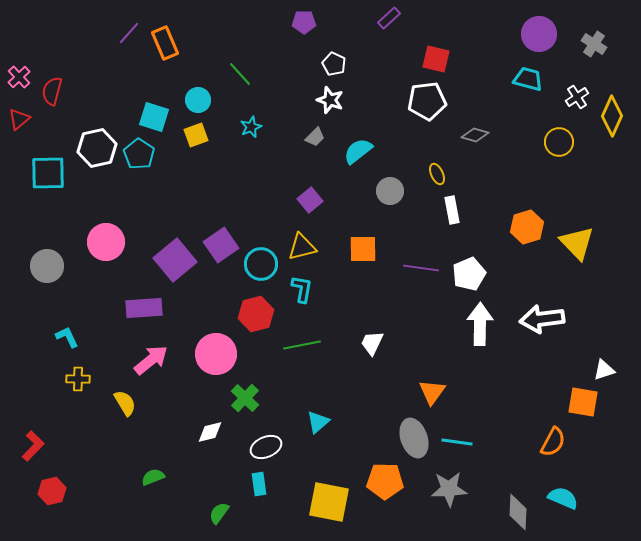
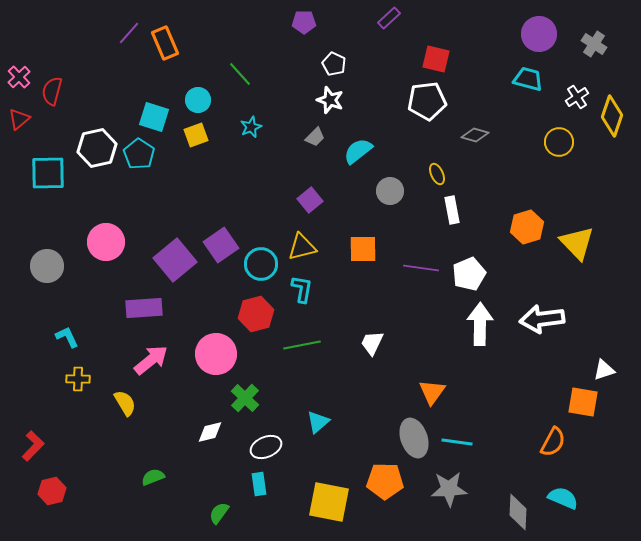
yellow diamond at (612, 116): rotated 6 degrees counterclockwise
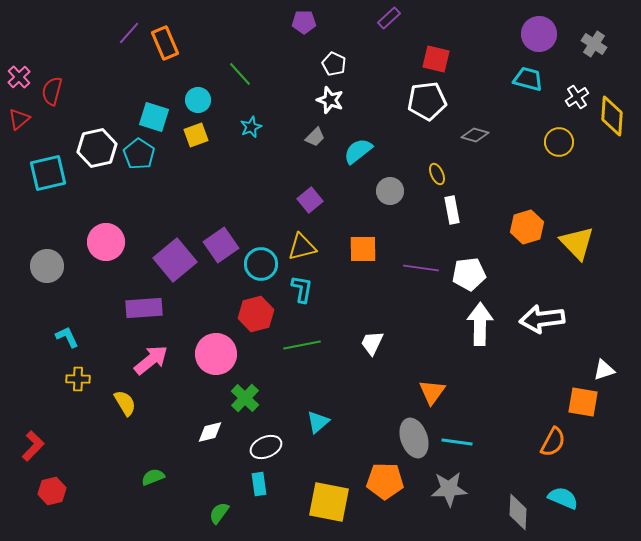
yellow diamond at (612, 116): rotated 15 degrees counterclockwise
cyan square at (48, 173): rotated 12 degrees counterclockwise
white pentagon at (469, 274): rotated 16 degrees clockwise
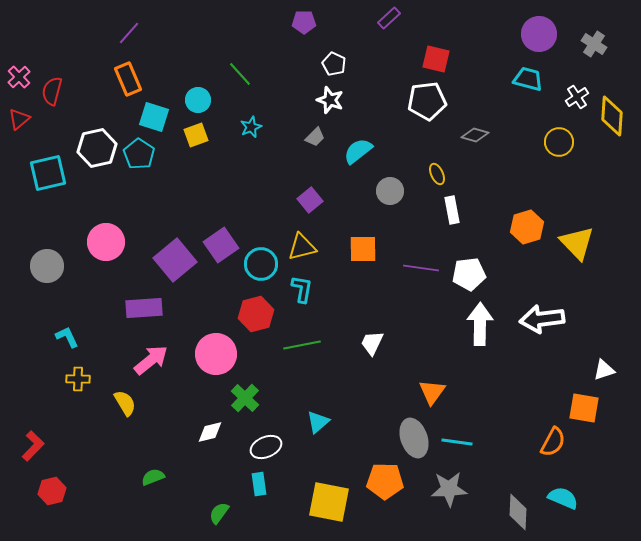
orange rectangle at (165, 43): moved 37 px left, 36 px down
orange square at (583, 402): moved 1 px right, 6 px down
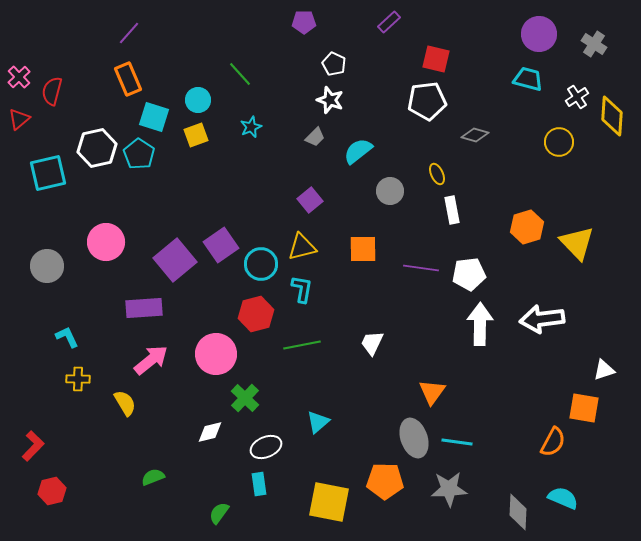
purple rectangle at (389, 18): moved 4 px down
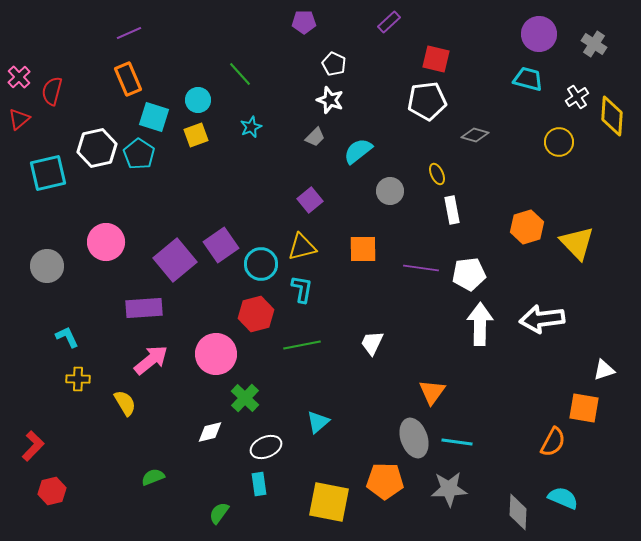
purple line at (129, 33): rotated 25 degrees clockwise
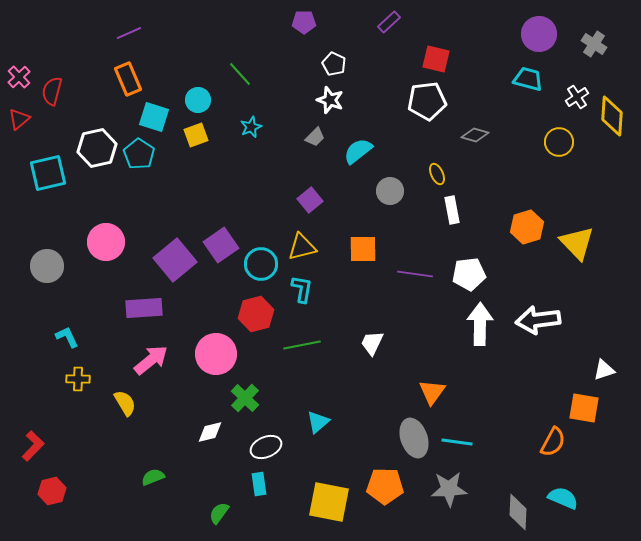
purple line at (421, 268): moved 6 px left, 6 px down
white arrow at (542, 319): moved 4 px left, 1 px down
orange pentagon at (385, 481): moved 5 px down
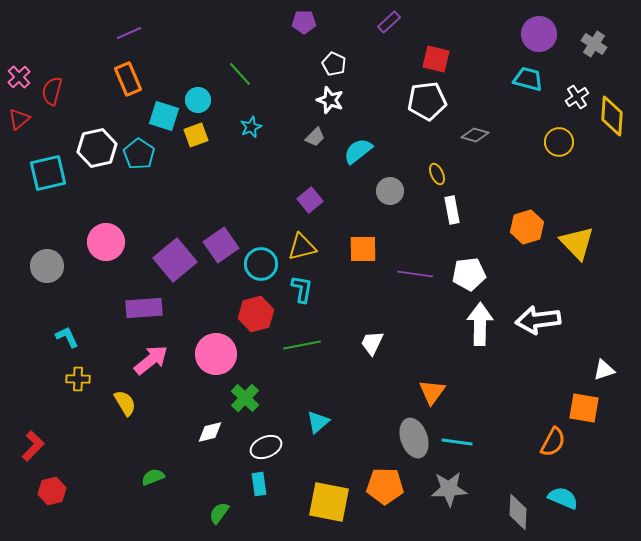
cyan square at (154, 117): moved 10 px right, 1 px up
